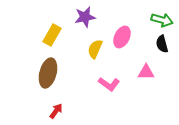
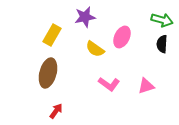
black semicircle: rotated 18 degrees clockwise
yellow semicircle: rotated 78 degrees counterclockwise
pink triangle: moved 14 px down; rotated 18 degrees counterclockwise
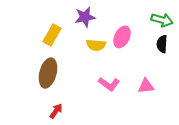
yellow semicircle: moved 1 px right, 4 px up; rotated 30 degrees counterclockwise
pink triangle: rotated 12 degrees clockwise
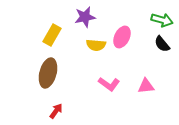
black semicircle: rotated 42 degrees counterclockwise
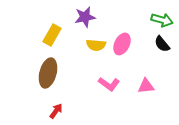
pink ellipse: moved 7 px down
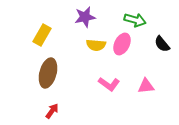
green arrow: moved 27 px left
yellow rectangle: moved 10 px left
red arrow: moved 4 px left
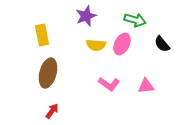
purple star: moved 1 px right, 1 px up; rotated 10 degrees counterclockwise
yellow rectangle: rotated 40 degrees counterclockwise
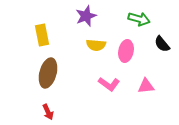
green arrow: moved 4 px right, 1 px up
pink ellipse: moved 4 px right, 7 px down; rotated 15 degrees counterclockwise
red arrow: moved 4 px left, 1 px down; rotated 119 degrees clockwise
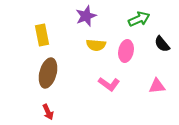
green arrow: rotated 40 degrees counterclockwise
pink triangle: moved 11 px right
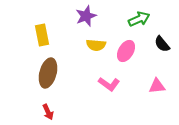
pink ellipse: rotated 20 degrees clockwise
